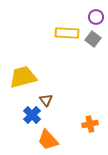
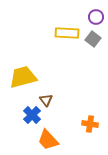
orange cross: rotated 21 degrees clockwise
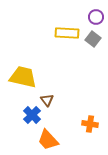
yellow trapezoid: rotated 28 degrees clockwise
brown triangle: moved 1 px right
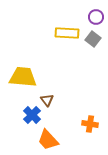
yellow trapezoid: rotated 8 degrees counterclockwise
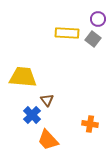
purple circle: moved 2 px right, 2 px down
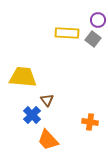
purple circle: moved 1 px down
orange cross: moved 2 px up
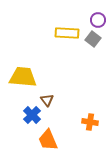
orange trapezoid: rotated 20 degrees clockwise
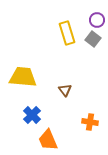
purple circle: moved 1 px left
yellow rectangle: rotated 70 degrees clockwise
brown triangle: moved 18 px right, 10 px up
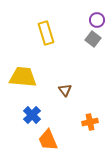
yellow rectangle: moved 21 px left
orange cross: rotated 21 degrees counterclockwise
